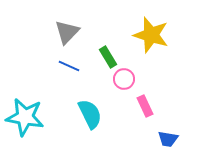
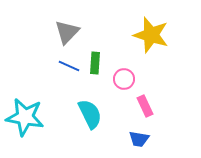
green rectangle: moved 13 px left, 6 px down; rotated 35 degrees clockwise
blue trapezoid: moved 29 px left
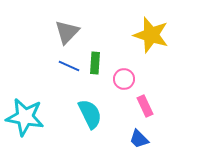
blue trapezoid: rotated 35 degrees clockwise
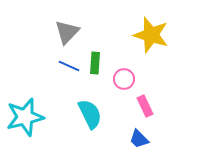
cyan star: rotated 24 degrees counterclockwise
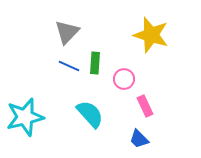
cyan semicircle: rotated 16 degrees counterclockwise
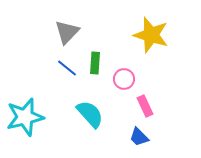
blue line: moved 2 px left, 2 px down; rotated 15 degrees clockwise
blue trapezoid: moved 2 px up
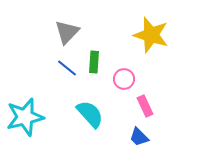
green rectangle: moved 1 px left, 1 px up
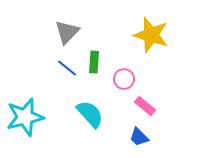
pink rectangle: rotated 25 degrees counterclockwise
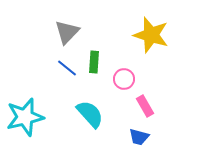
pink rectangle: rotated 20 degrees clockwise
blue trapezoid: rotated 30 degrees counterclockwise
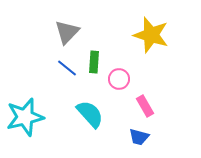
pink circle: moved 5 px left
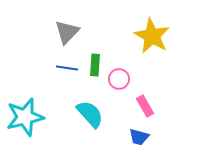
yellow star: moved 1 px right, 1 px down; rotated 12 degrees clockwise
green rectangle: moved 1 px right, 3 px down
blue line: rotated 30 degrees counterclockwise
